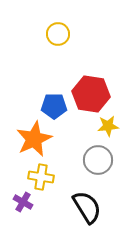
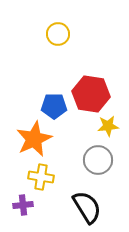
purple cross: moved 3 px down; rotated 36 degrees counterclockwise
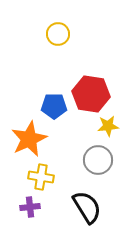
orange star: moved 5 px left
purple cross: moved 7 px right, 2 px down
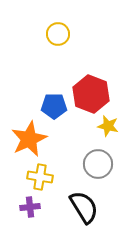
red hexagon: rotated 12 degrees clockwise
yellow star: rotated 20 degrees clockwise
gray circle: moved 4 px down
yellow cross: moved 1 px left
black semicircle: moved 3 px left
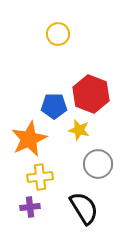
yellow star: moved 29 px left, 4 px down
yellow cross: rotated 15 degrees counterclockwise
black semicircle: moved 1 px down
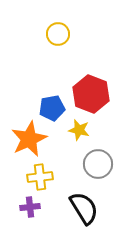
blue pentagon: moved 2 px left, 2 px down; rotated 10 degrees counterclockwise
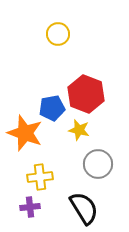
red hexagon: moved 5 px left
orange star: moved 4 px left, 6 px up; rotated 27 degrees counterclockwise
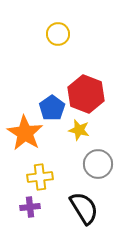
blue pentagon: rotated 25 degrees counterclockwise
orange star: rotated 12 degrees clockwise
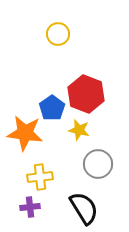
orange star: rotated 24 degrees counterclockwise
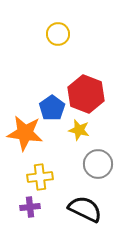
black semicircle: moved 1 px right, 1 px down; rotated 32 degrees counterclockwise
